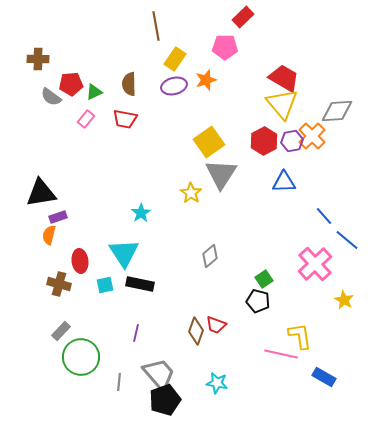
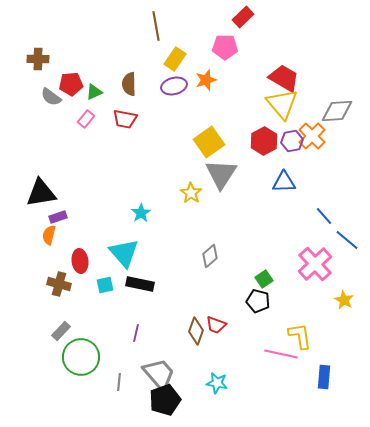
cyan triangle at (124, 253): rotated 8 degrees counterclockwise
blue rectangle at (324, 377): rotated 65 degrees clockwise
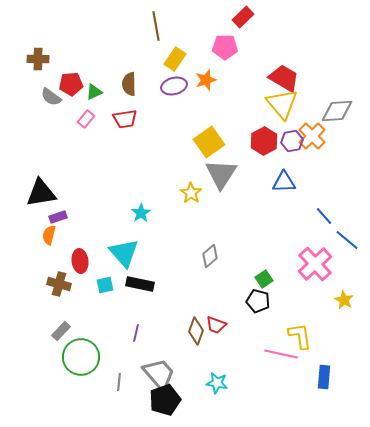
red trapezoid at (125, 119): rotated 20 degrees counterclockwise
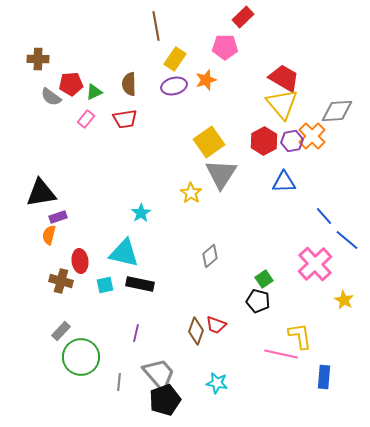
cyan triangle at (124, 253): rotated 36 degrees counterclockwise
brown cross at (59, 284): moved 2 px right, 3 px up
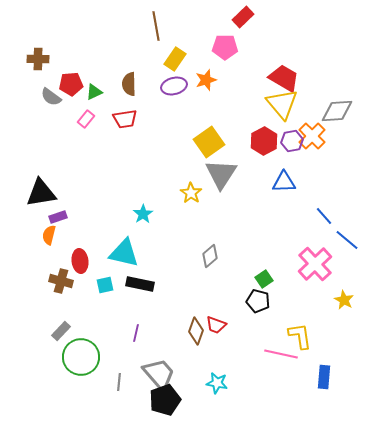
cyan star at (141, 213): moved 2 px right, 1 px down
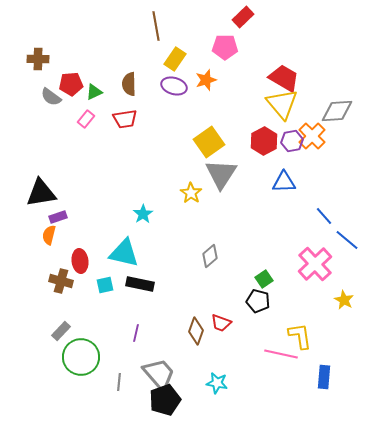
purple ellipse at (174, 86): rotated 30 degrees clockwise
red trapezoid at (216, 325): moved 5 px right, 2 px up
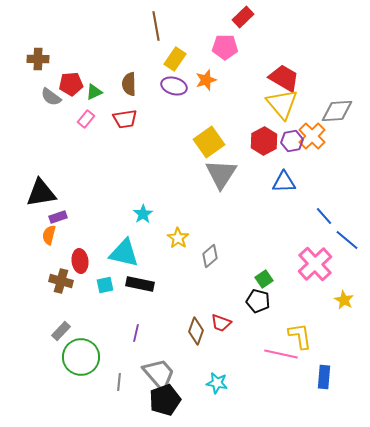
yellow star at (191, 193): moved 13 px left, 45 px down
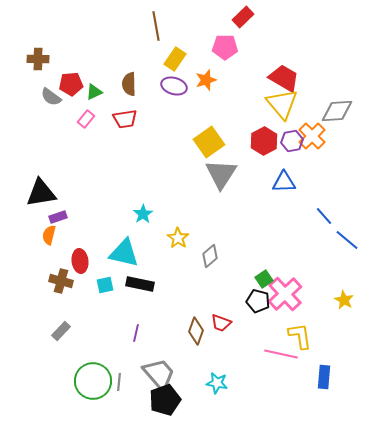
pink cross at (315, 264): moved 30 px left, 30 px down
green circle at (81, 357): moved 12 px right, 24 px down
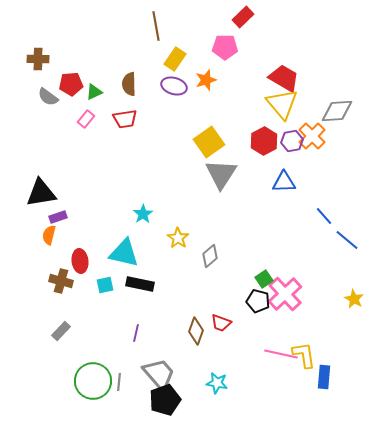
gray semicircle at (51, 97): moved 3 px left
yellow star at (344, 300): moved 10 px right, 1 px up
yellow L-shape at (300, 336): moved 4 px right, 19 px down
